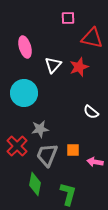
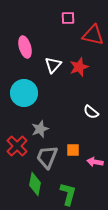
red triangle: moved 1 px right, 3 px up
gray star: rotated 12 degrees counterclockwise
gray trapezoid: moved 2 px down
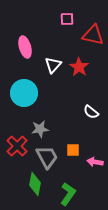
pink square: moved 1 px left, 1 px down
red star: rotated 18 degrees counterclockwise
gray star: rotated 12 degrees clockwise
gray trapezoid: rotated 130 degrees clockwise
green L-shape: rotated 20 degrees clockwise
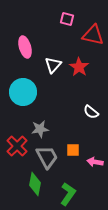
pink square: rotated 16 degrees clockwise
cyan circle: moved 1 px left, 1 px up
